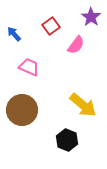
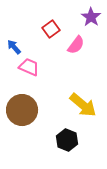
red square: moved 3 px down
blue arrow: moved 13 px down
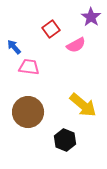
pink semicircle: rotated 24 degrees clockwise
pink trapezoid: rotated 15 degrees counterclockwise
brown circle: moved 6 px right, 2 px down
black hexagon: moved 2 px left
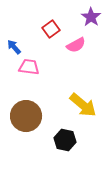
brown circle: moved 2 px left, 4 px down
black hexagon: rotated 10 degrees counterclockwise
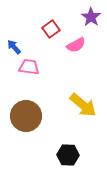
black hexagon: moved 3 px right, 15 px down; rotated 10 degrees counterclockwise
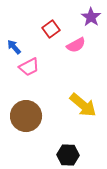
pink trapezoid: rotated 145 degrees clockwise
